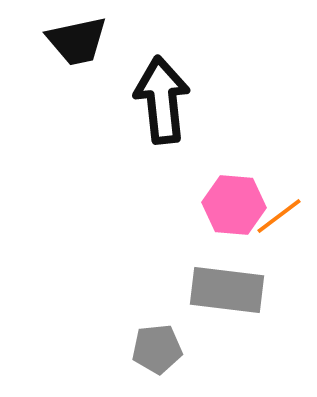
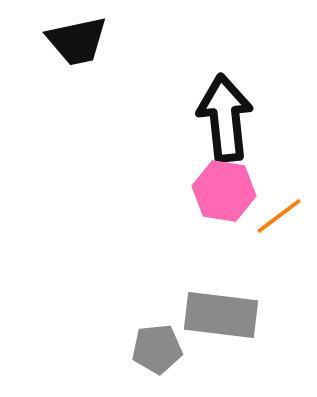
black arrow: moved 63 px right, 18 px down
pink hexagon: moved 10 px left, 14 px up; rotated 4 degrees clockwise
gray rectangle: moved 6 px left, 25 px down
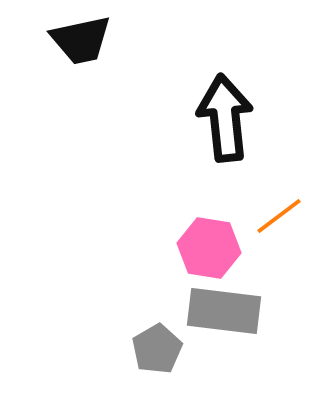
black trapezoid: moved 4 px right, 1 px up
pink hexagon: moved 15 px left, 57 px down
gray rectangle: moved 3 px right, 4 px up
gray pentagon: rotated 24 degrees counterclockwise
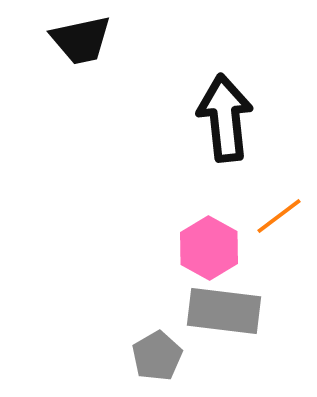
pink hexagon: rotated 20 degrees clockwise
gray pentagon: moved 7 px down
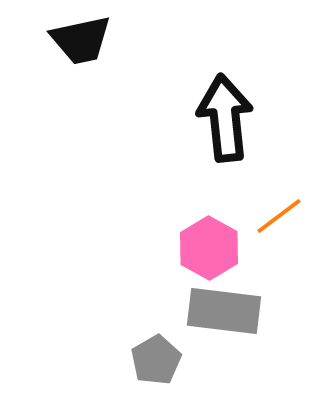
gray pentagon: moved 1 px left, 4 px down
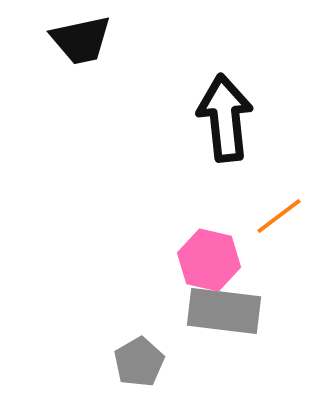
pink hexagon: moved 12 px down; rotated 16 degrees counterclockwise
gray pentagon: moved 17 px left, 2 px down
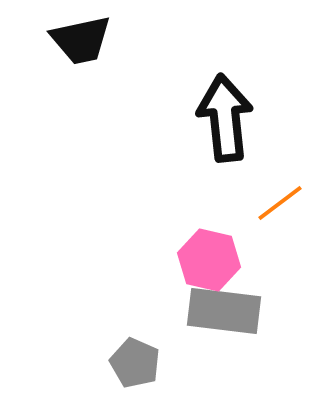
orange line: moved 1 px right, 13 px up
gray pentagon: moved 4 px left, 1 px down; rotated 18 degrees counterclockwise
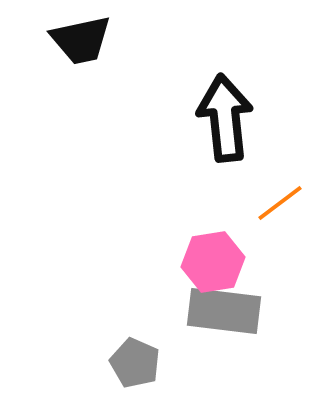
pink hexagon: moved 4 px right, 2 px down; rotated 22 degrees counterclockwise
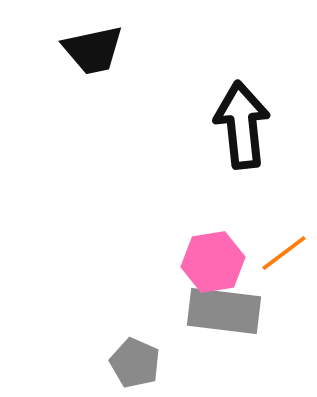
black trapezoid: moved 12 px right, 10 px down
black arrow: moved 17 px right, 7 px down
orange line: moved 4 px right, 50 px down
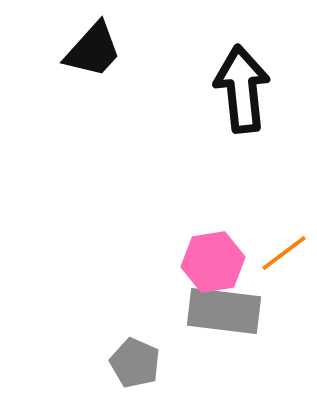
black trapezoid: rotated 36 degrees counterclockwise
black arrow: moved 36 px up
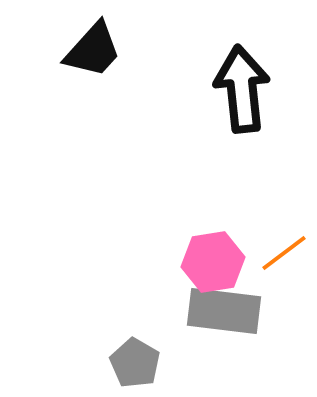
gray pentagon: rotated 6 degrees clockwise
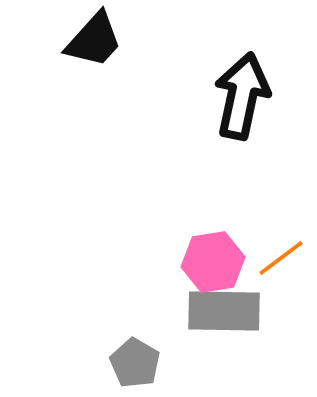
black trapezoid: moved 1 px right, 10 px up
black arrow: moved 7 px down; rotated 18 degrees clockwise
orange line: moved 3 px left, 5 px down
gray rectangle: rotated 6 degrees counterclockwise
